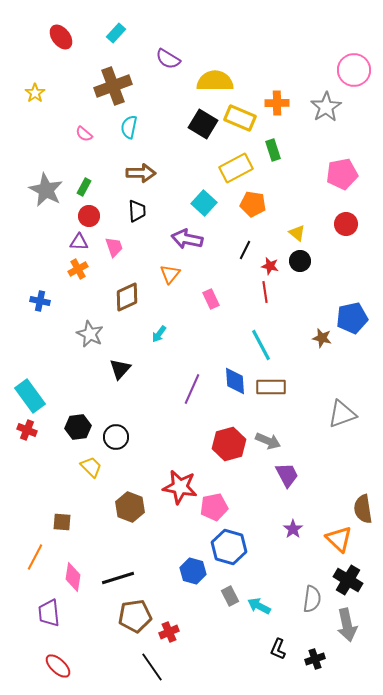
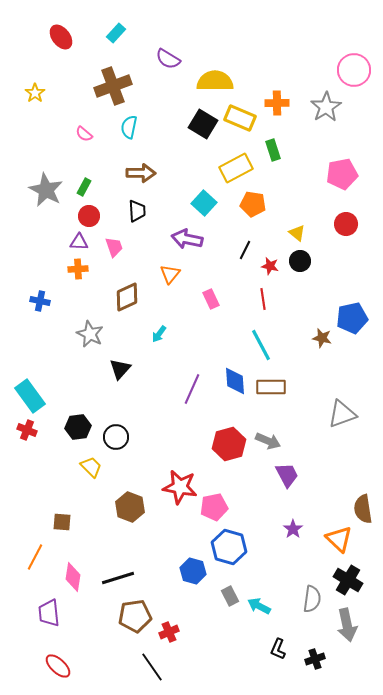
orange cross at (78, 269): rotated 24 degrees clockwise
red line at (265, 292): moved 2 px left, 7 px down
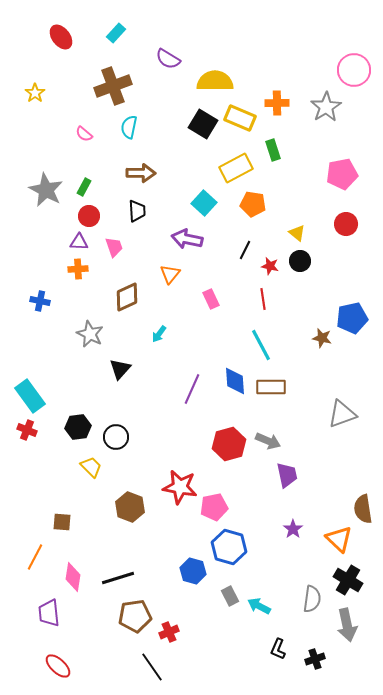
purple trapezoid at (287, 475): rotated 16 degrees clockwise
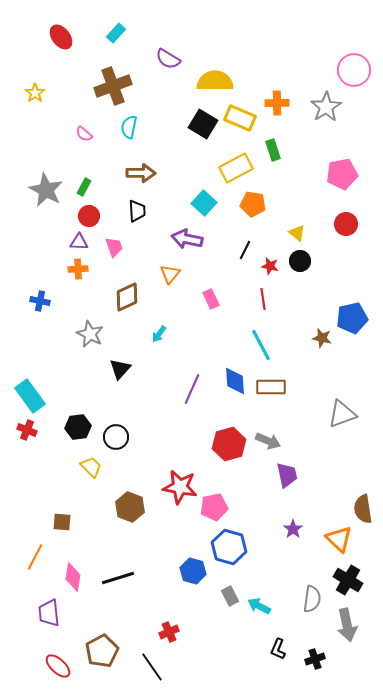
brown pentagon at (135, 616): moved 33 px left, 35 px down; rotated 20 degrees counterclockwise
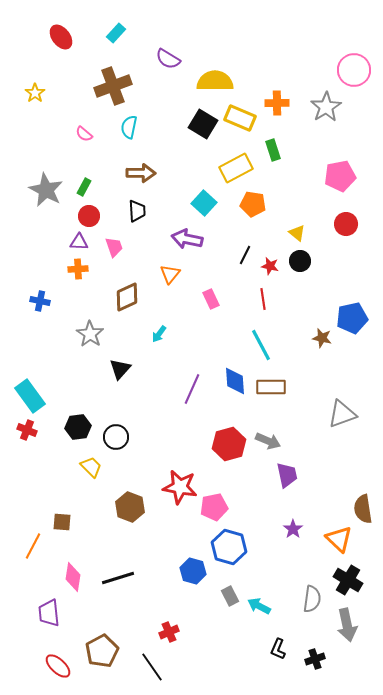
pink pentagon at (342, 174): moved 2 px left, 2 px down
black line at (245, 250): moved 5 px down
gray star at (90, 334): rotated 8 degrees clockwise
orange line at (35, 557): moved 2 px left, 11 px up
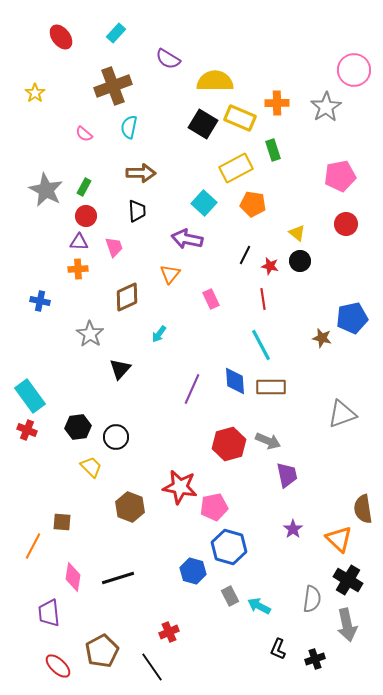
red circle at (89, 216): moved 3 px left
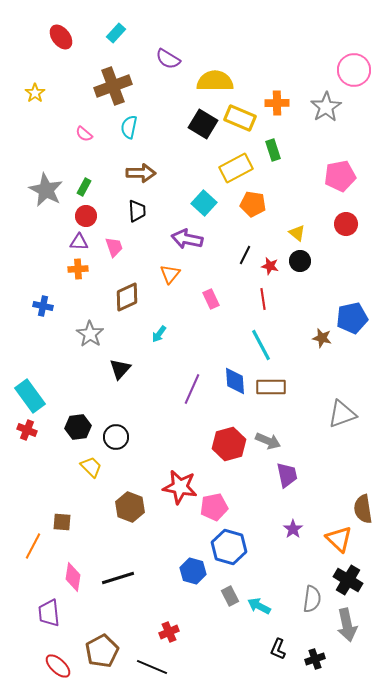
blue cross at (40, 301): moved 3 px right, 5 px down
black line at (152, 667): rotated 32 degrees counterclockwise
